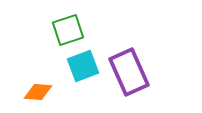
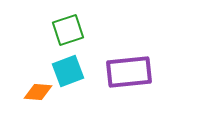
cyan square: moved 15 px left, 5 px down
purple rectangle: rotated 72 degrees counterclockwise
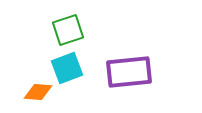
cyan square: moved 1 px left, 3 px up
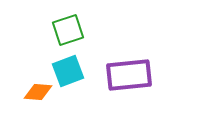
cyan square: moved 1 px right, 3 px down
purple rectangle: moved 3 px down
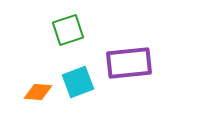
cyan square: moved 10 px right, 11 px down
purple rectangle: moved 12 px up
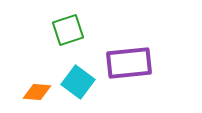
cyan square: rotated 32 degrees counterclockwise
orange diamond: moved 1 px left
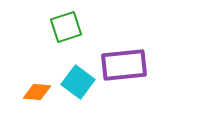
green square: moved 2 px left, 3 px up
purple rectangle: moved 5 px left, 2 px down
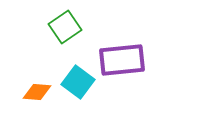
green square: moved 1 px left; rotated 16 degrees counterclockwise
purple rectangle: moved 2 px left, 5 px up
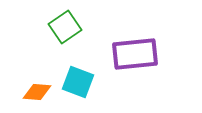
purple rectangle: moved 13 px right, 6 px up
cyan square: rotated 16 degrees counterclockwise
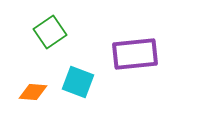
green square: moved 15 px left, 5 px down
orange diamond: moved 4 px left
